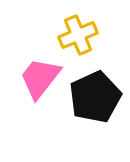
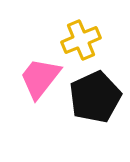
yellow cross: moved 3 px right, 5 px down
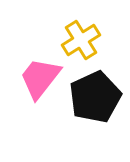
yellow cross: rotated 9 degrees counterclockwise
